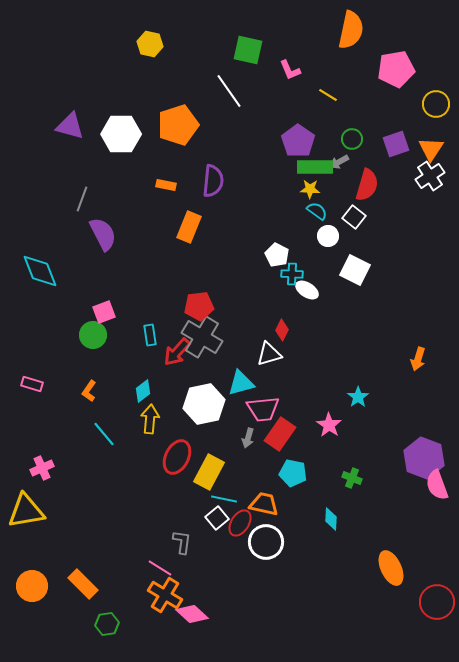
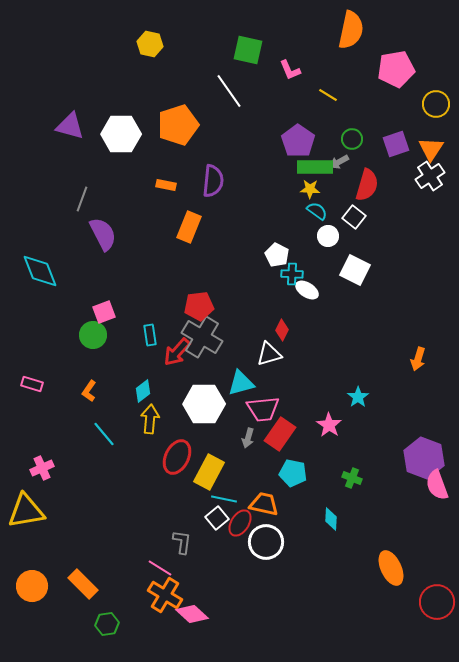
white hexagon at (204, 404): rotated 12 degrees clockwise
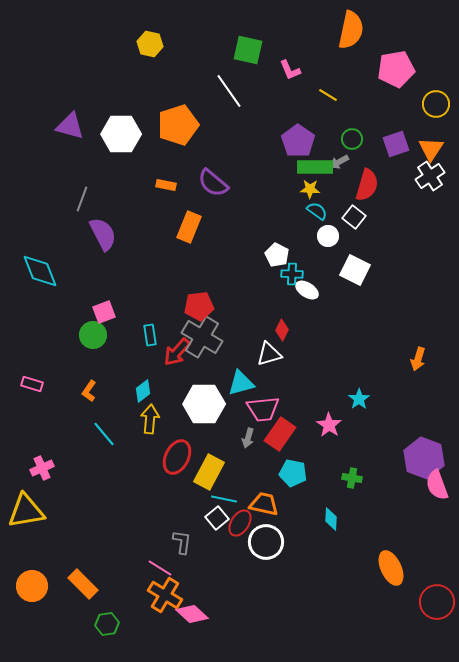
purple semicircle at (213, 181): moved 2 px down; rotated 124 degrees clockwise
cyan star at (358, 397): moved 1 px right, 2 px down
green cross at (352, 478): rotated 12 degrees counterclockwise
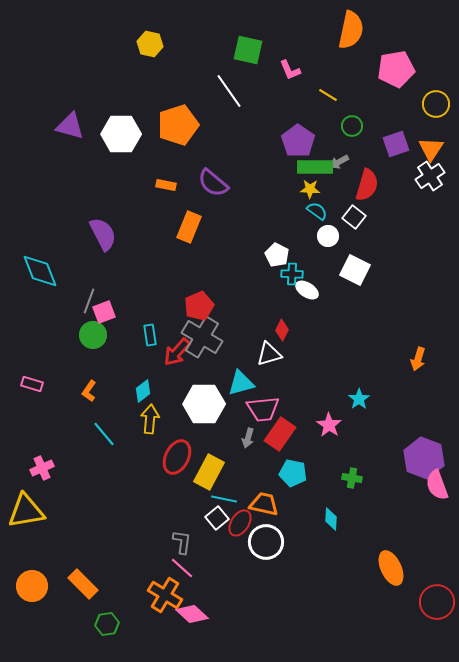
green circle at (352, 139): moved 13 px up
gray line at (82, 199): moved 7 px right, 102 px down
red pentagon at (199, 306): rotated 16 degrees counterclockwise
pink line at (160, 568): moved 22 px right; rotated 10 degrees clockwise
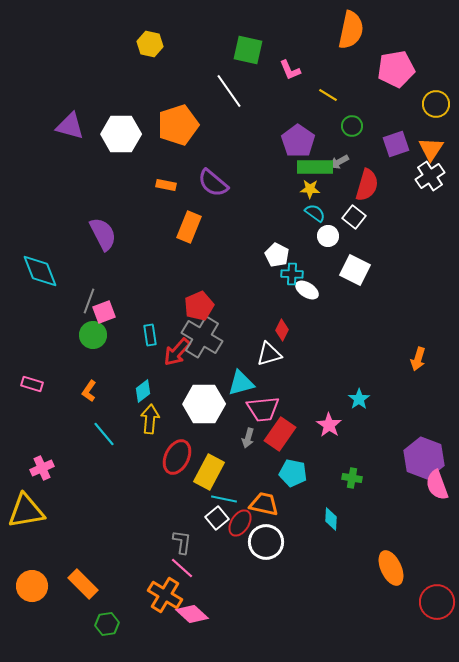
cyan semicircle at (317, 211): moved 2 px left, 2 px down
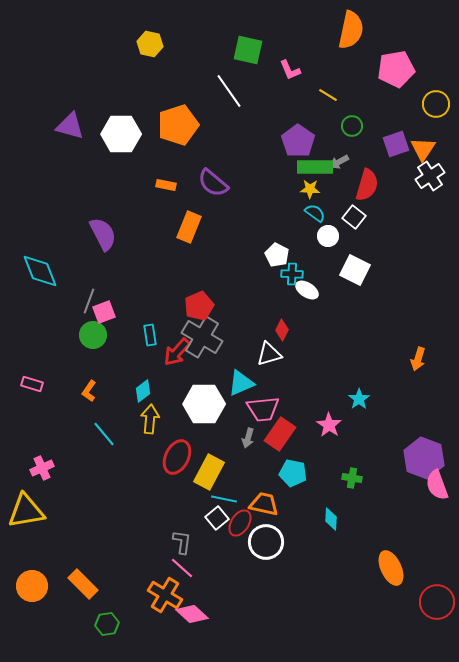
orange triangle at (431, 149): moved 8 px left
cyan triangle at (241, 383): rotated 8 degrees counterclockwise
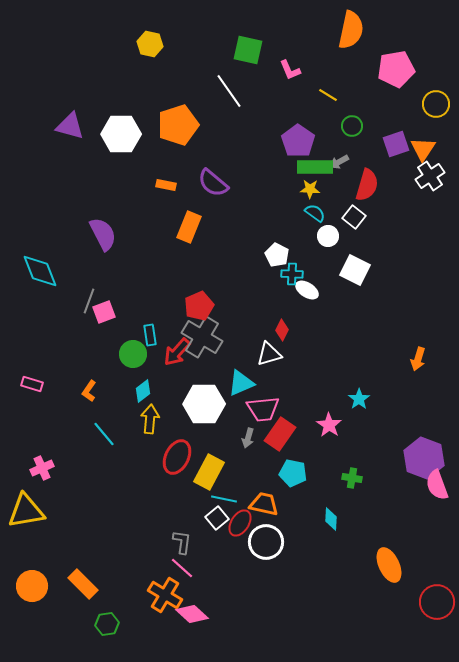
green circle at (93, 335): moved 40 px right, 19 px down
orange ellipse at (391, 568): moved 2 px left, 3 px up
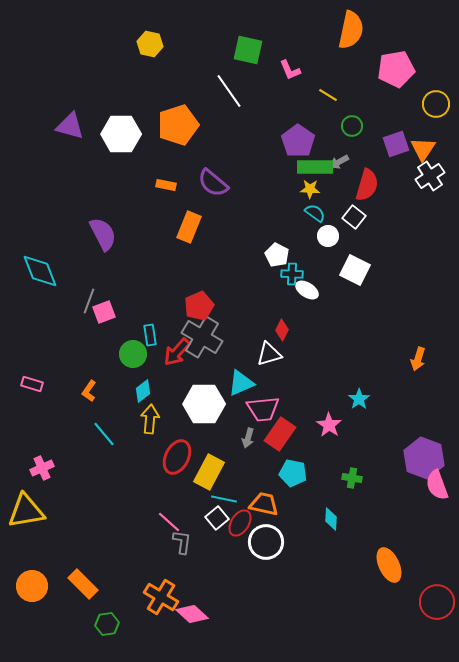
pink line at (182, 568): moved 13 px left, 46 px up
orange cross at (165, 595): moved 4 px left, 2 px down
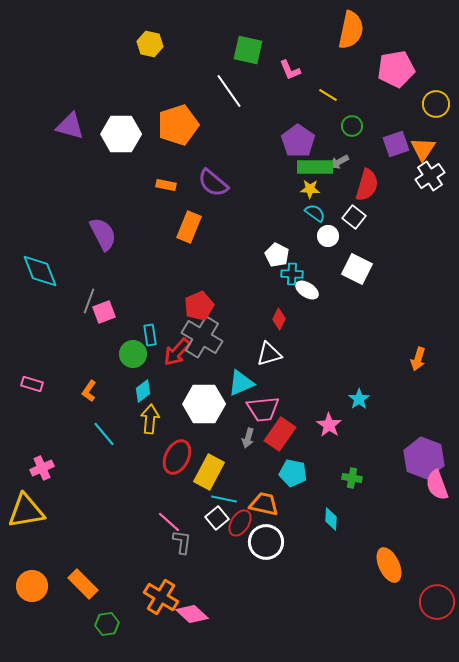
white square at (355, 270): moved 2 px right, 1 px up
red diamond at (282, 330): moved 3 px left, 11 px up
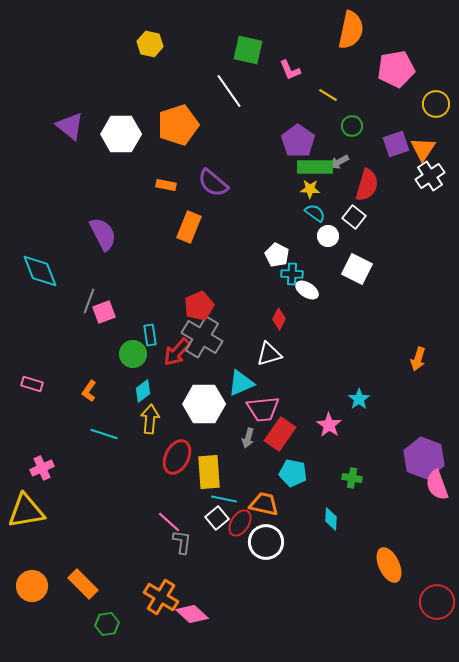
purple triangle at (70, 126): rotated 24 degrees clockwise
cyan line at (104, 434): rotated 32 degrees counterclockwise
yellow rectangle at (209, 472): rotated 32 degrees counterclockwise
